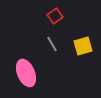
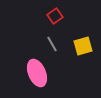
pink ellipse: moved 11 px right
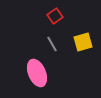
yellow square: moved 4 px up
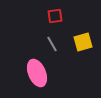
red square: rotated 28 degrees clockwise
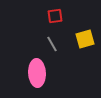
yellow square: moved 2 px right, 3 px up
pink ellipse: rotated 20 degrees clockwise
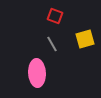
red square: rotated 28 degrees clockwise
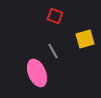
gray line: moved 1 px right, 7 px down
pink ellipse: rotated 20 degrees counterclockwise
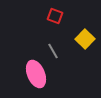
yellow square: rotated 30 degrees counterclockwise
pink ellipse: moved 1 px left, 1 px down
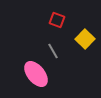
red square: moved 2 px right, 4 px down
pink ellipse: rotated 16 degrees counterclockwise
